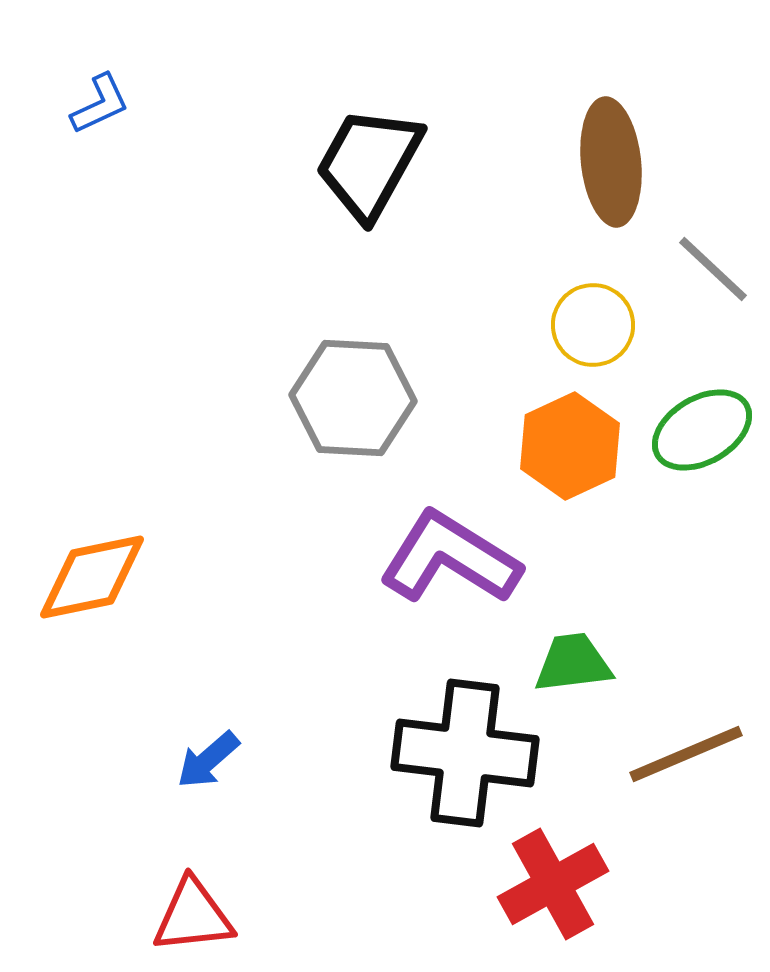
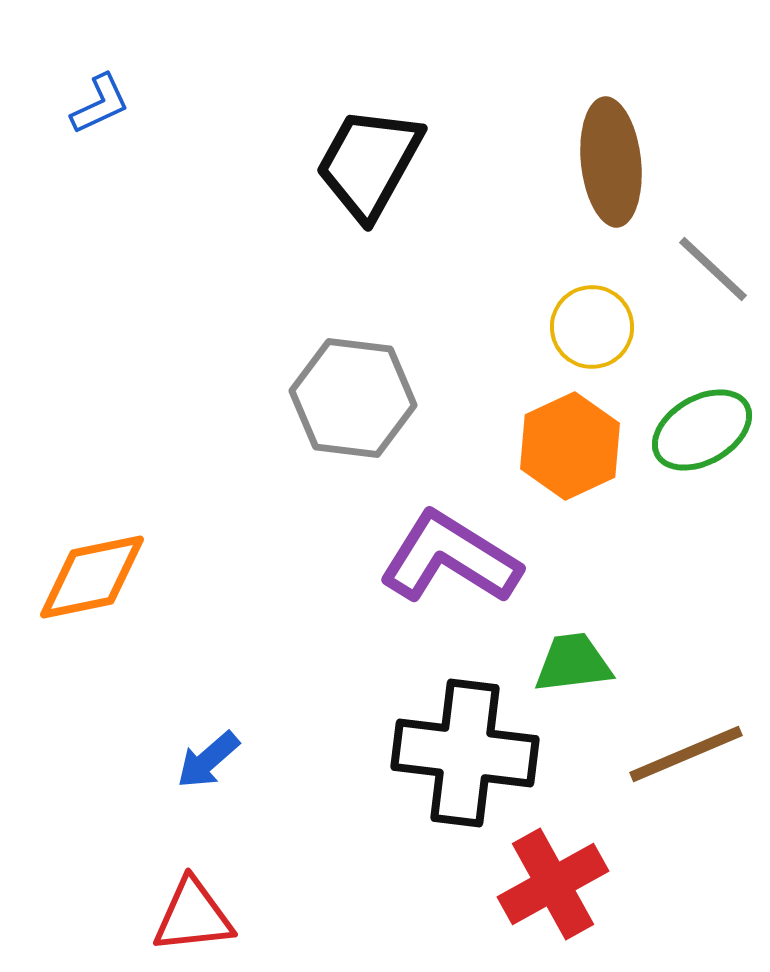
yellow circle: moved 1 px left, 2 px down
gray hexagon: rotated 4 degrees clockwise
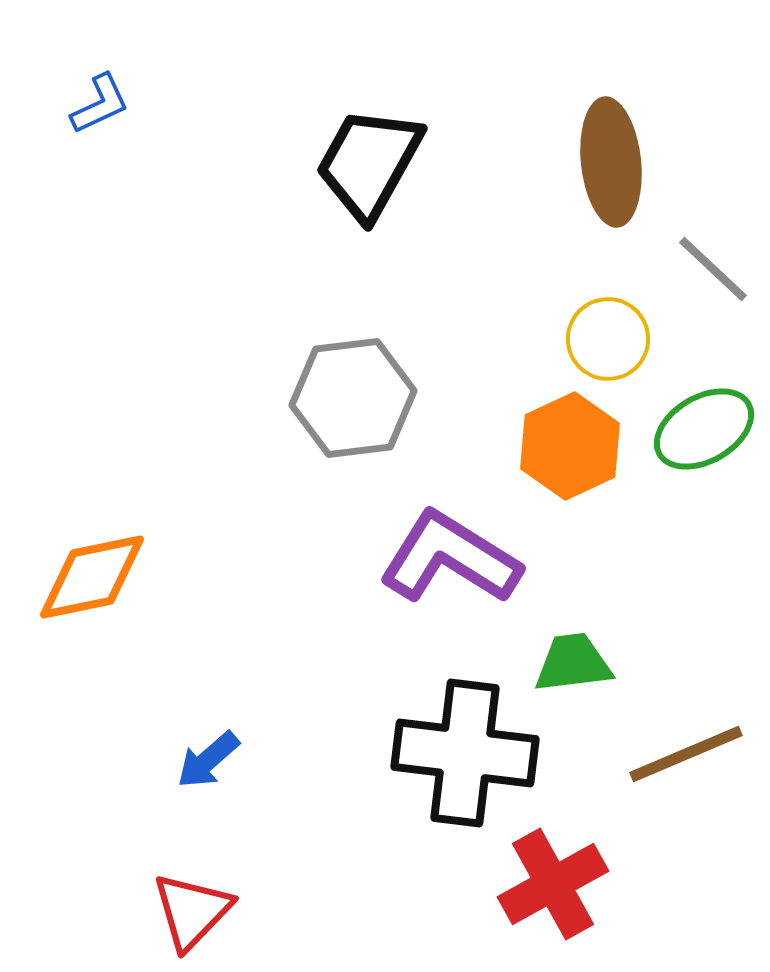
yellow circle: moved 16 px right, 12 px down
gray hexagon: rotated 14 degrees counterclockwise
green ellipse: moved 2 px right, 1 px up
red triangle: moved 1 px left, 5 px up; rotated 40 degrees counterclockwise
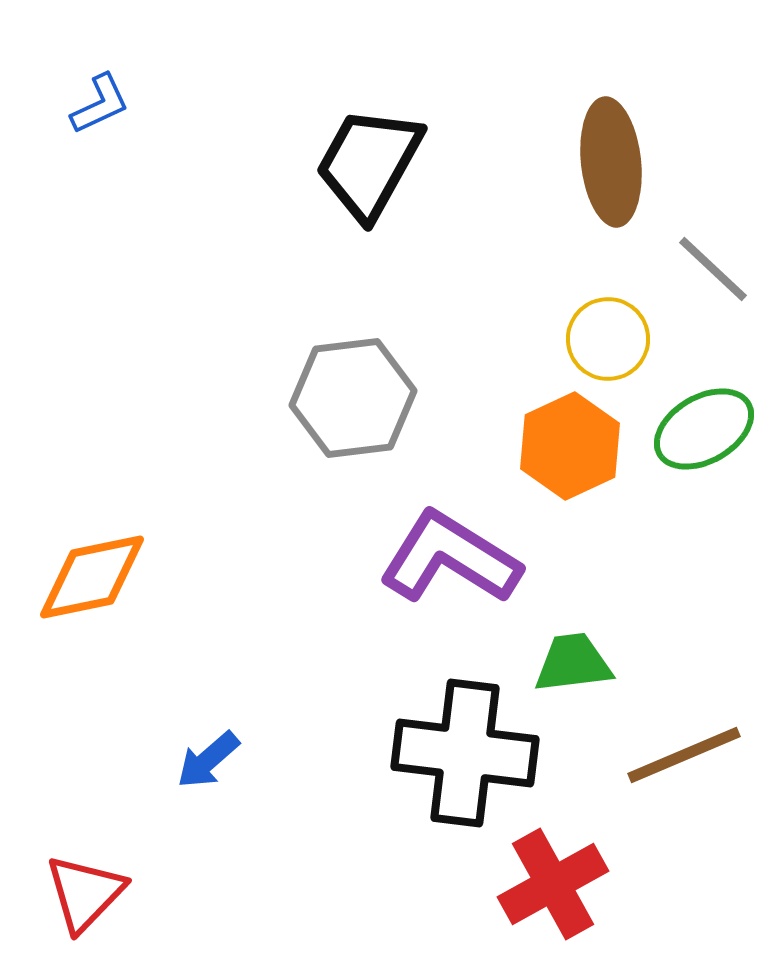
brown line: moved 2 px left, 1 px down
red triangle: moved 107 px left, 18 px up
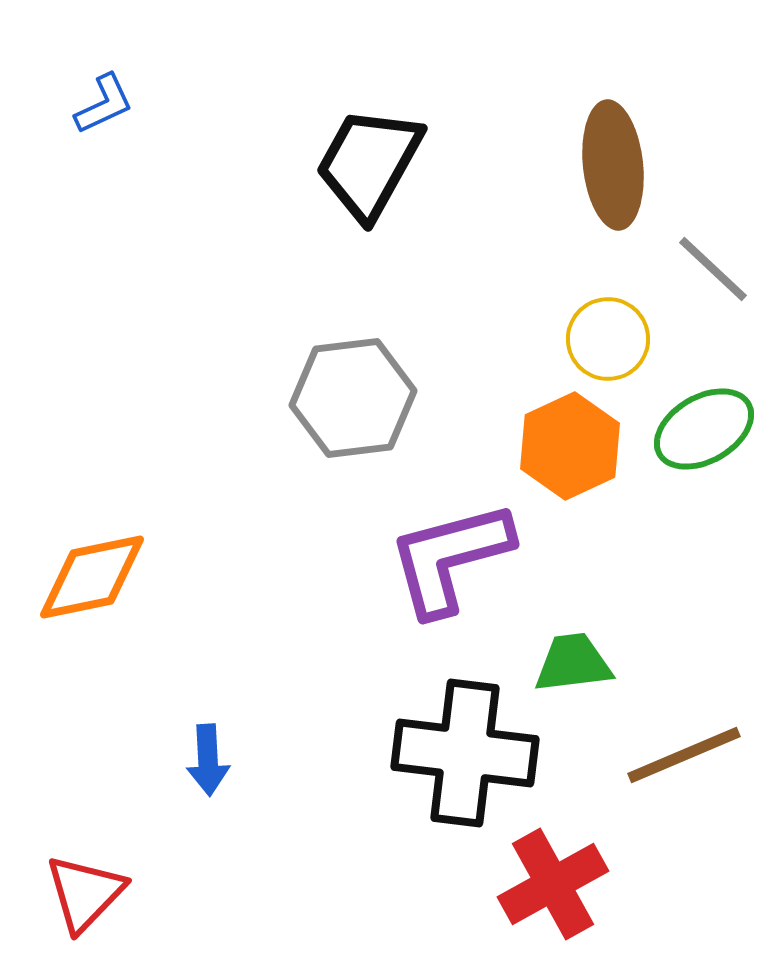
blue L-shape: moved 4 px right
brown ellipse: moved 2 px right, 3 px down
purple L-shape: rotated 47 degrees counterclockwise
blue arrow: rotated 52 degrees counterclockwise
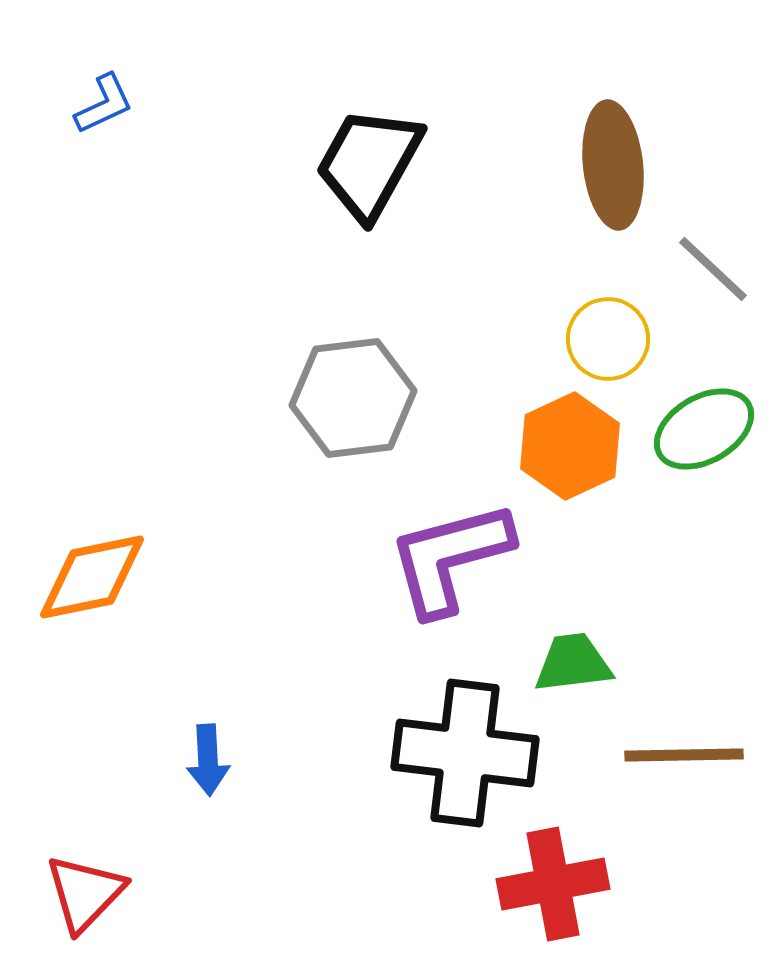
brown line: rotated 22 degrees clockwise
red cross: rotated 18 degrees clockwise
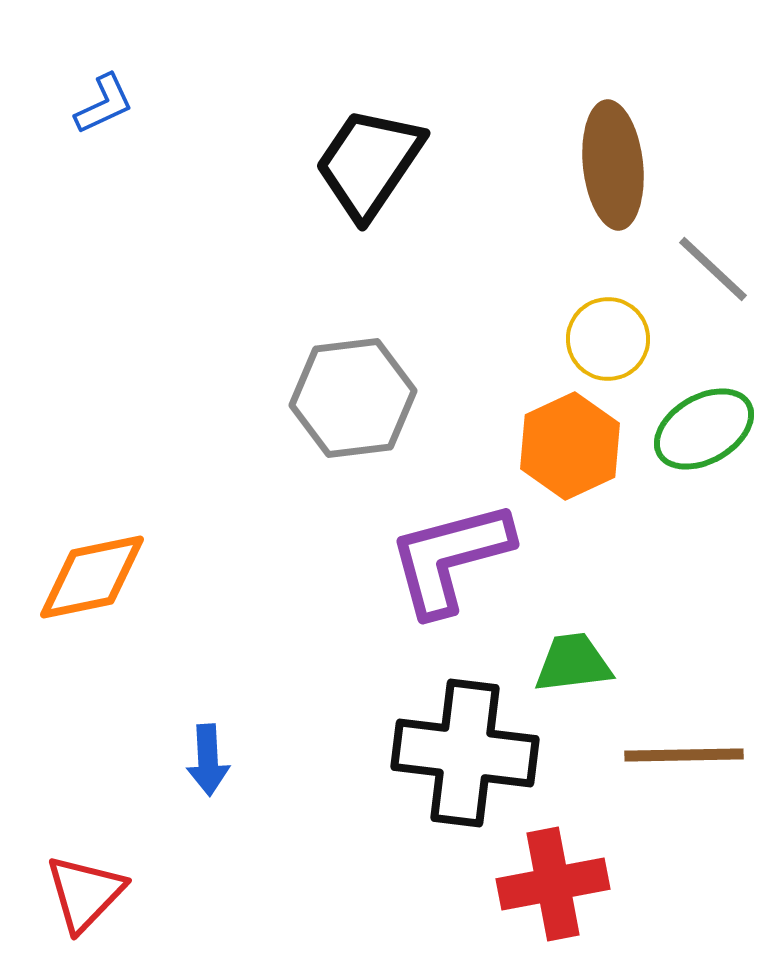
black trapezoid: rotated 5 degrees clockwise
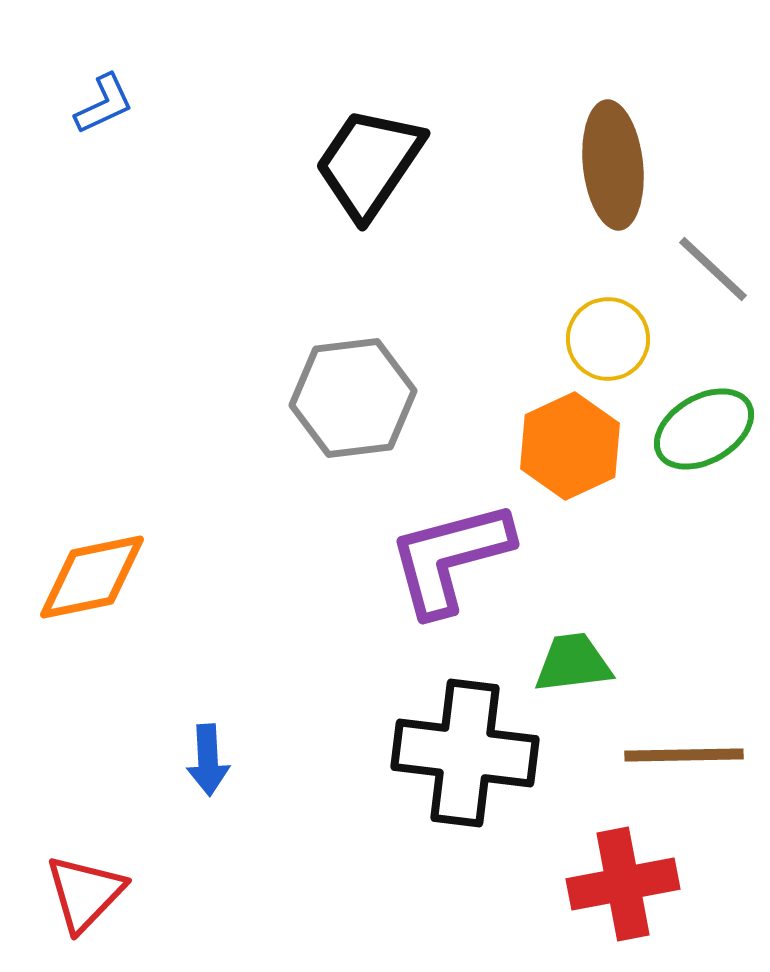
red cross: moved 70 px right
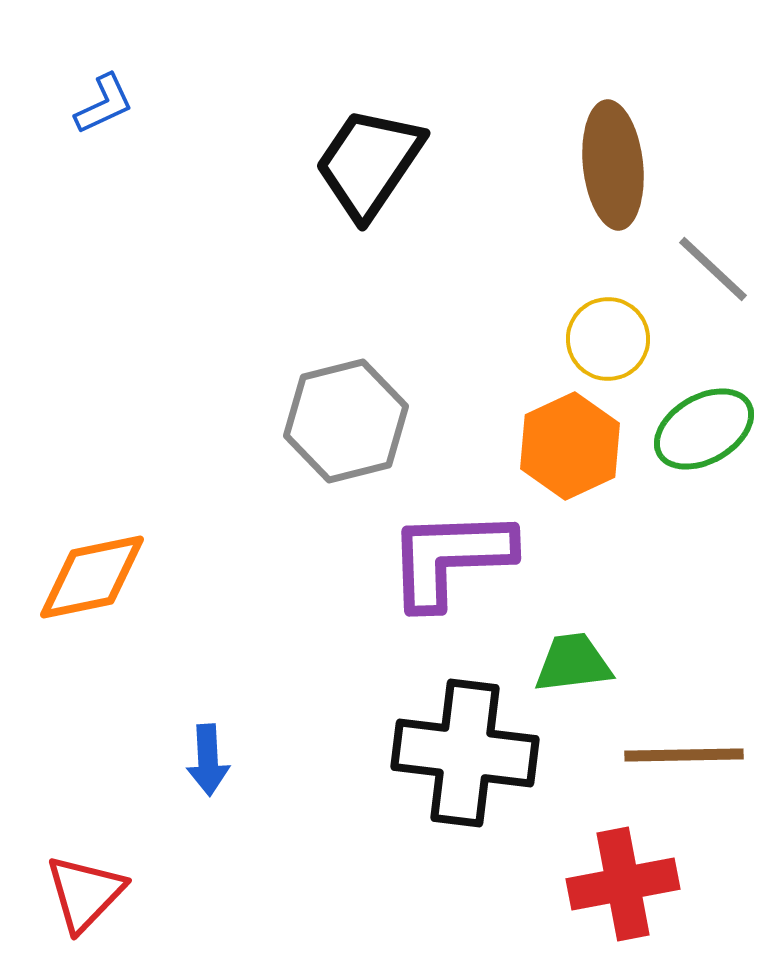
gray hexagon: moved 7 px left, 23 px down; rotated 7 degrees counterclockwise
purple L-shape: rotated 13 degrees clockwise
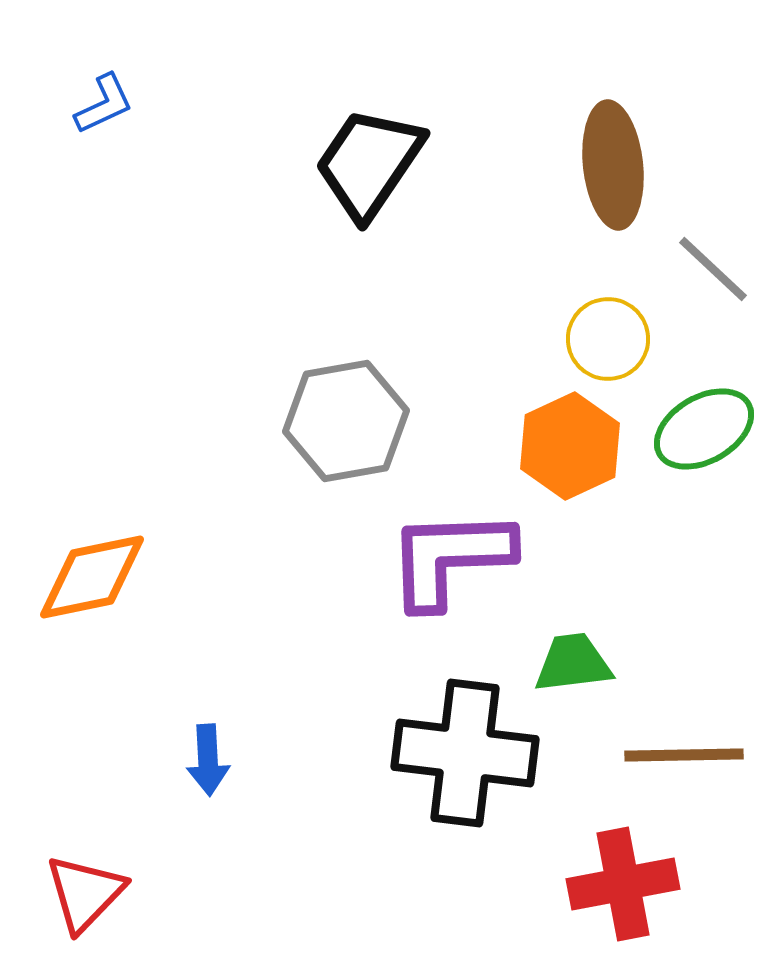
gray hexagon: rotated 4 degrees clockwise
